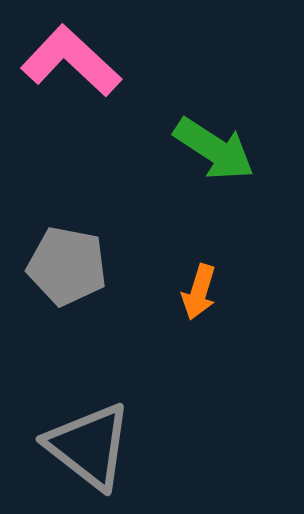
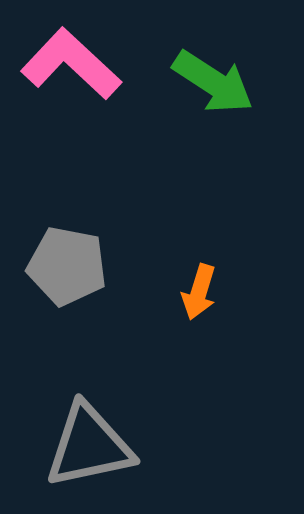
pink L-shape: moved 3 px down
green arrow: moved 1 px left, 67 px up
gray triangle: rotated 50 degrees counterclockwise
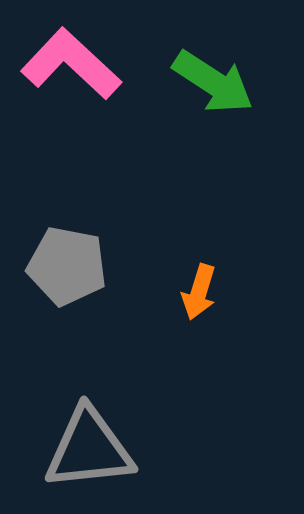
gray triangle: moved 3 px down; rotated 6 degrees clockwise
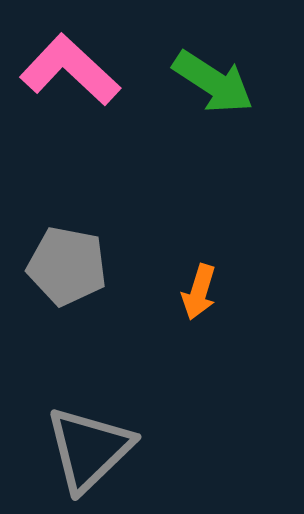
pink L-shape: moved 1 px left, 6 px down
gray triangle: rotated 38 degrees counterclockwise
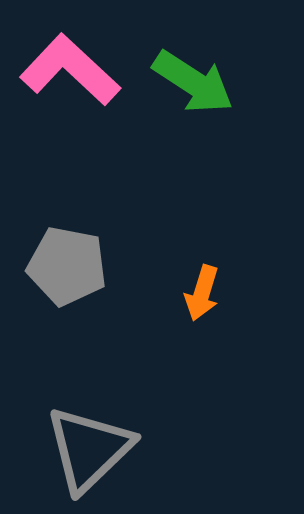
green arrow: moved 20 px left
orange arrow: moved 3 px right, 1 px down
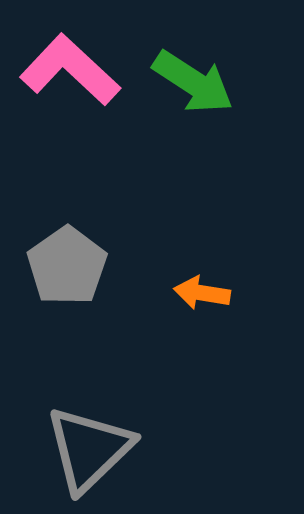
gray pentagon: rotated 26 degrees clockwise
orange arrow: rotated 82 degrees clockwise
